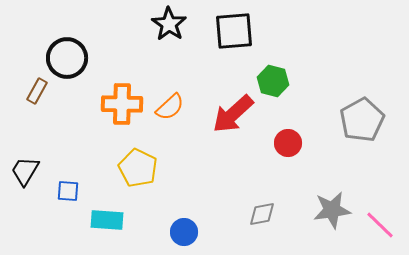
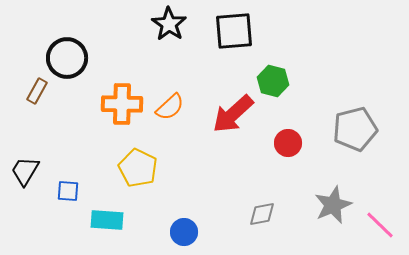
gray pentagon: moved 7 px left, 9 px down; rotated 15 degrees clockwise
gray star: moved 1 px right, 5 px up; rotated 15 degrees counterclockwise
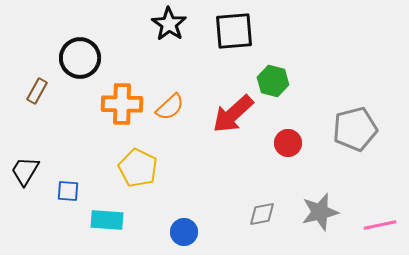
black circle: moved 13 px right
gray star: moved 13 px left, 7 px down; rotated 9 degrees clockwise
pink line: rotated 56 degrees counterclockwise
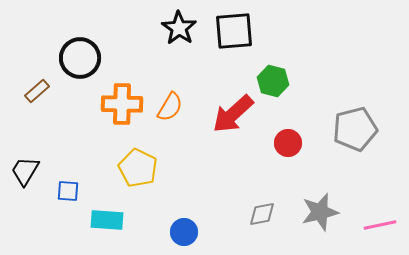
black star: moved 10 px right, 4 px down
brown rectangle: rotated 20 degrees clockwise
orange semicircle: rotated 16 degrees counterclockwise
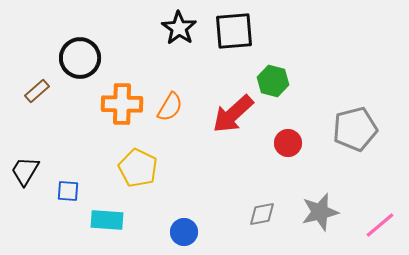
pink line: rotated 28 degrees counterclockwise
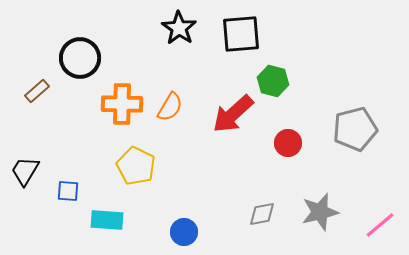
black square: moved 7 px right, 3 px down
yellow pentagon: moved 2 px left, 2 px up
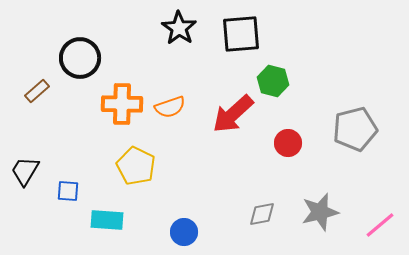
orange semicircle: rotated 40 degrees clockwise
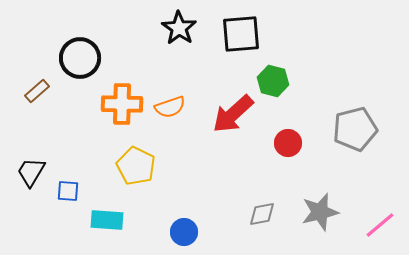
black trapezoid: moved 6 px right, 1 px down
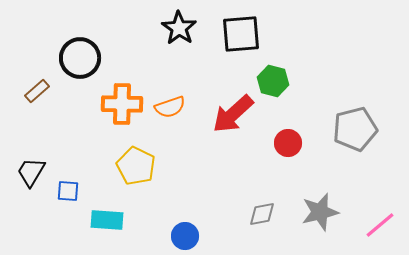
blue circle: moved 1 px right, 4 px down
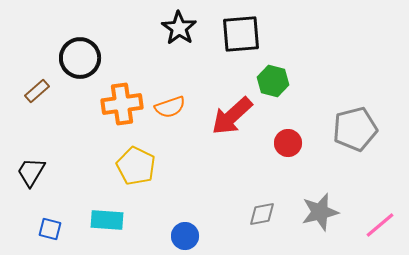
orange cross: rotated 9 degrees counterclockwise
red arrow: moved 1 px left, 2 px down
blue square: moved 18 px left, 38 px down; rotated 10 degrees clockwise
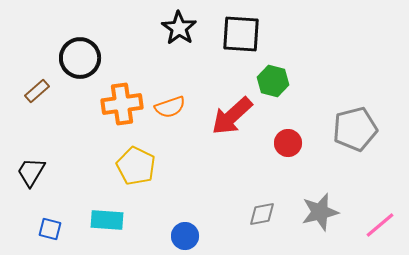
black square: rotated 9 degrees clockwise
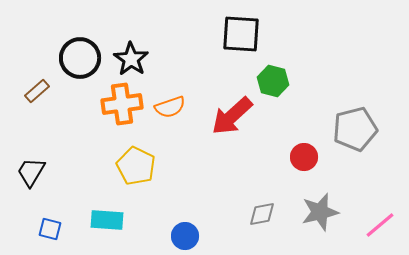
black star: moved 48 px left, 31 px down
red circle: moved 16 px right, 14 px down
